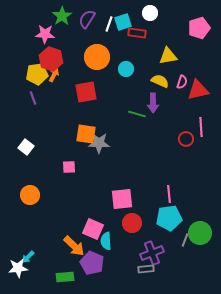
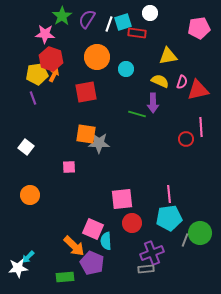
pink pentagon at (199, 28): rotated 10 degrees clockwise
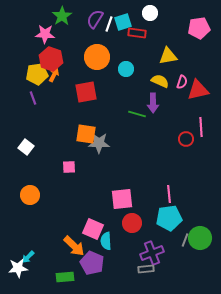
purple semicircle at (87, 19): moved 8 px right
green circle at (200, 233): moved 5 px down
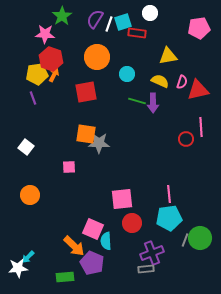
cyan circle at (126, 69): moved 1 px right, 5 px down
green line at (137, 114): moved 13 px up
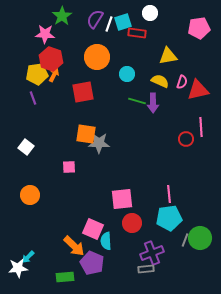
red square at (86, 92): moved 3 px left
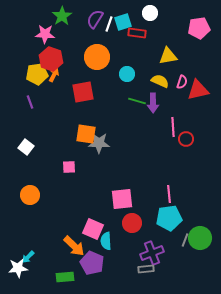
purple line at (33, 98): moved 3 px left, 4 px down
pink line at (201, 127): moved 28 px left
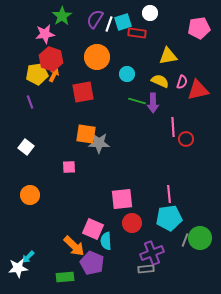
pink star at (45, 34): rotated 12 degrees counterclockwise
